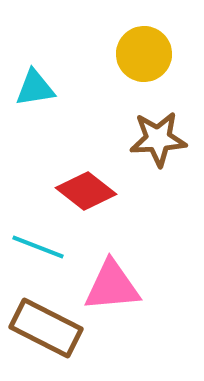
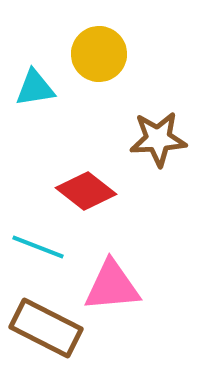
yellow circle: moved 45 px left
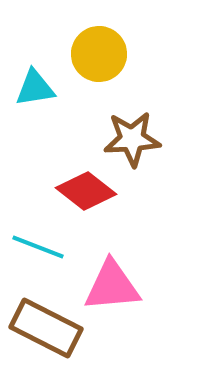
brown star: moved 26 px left
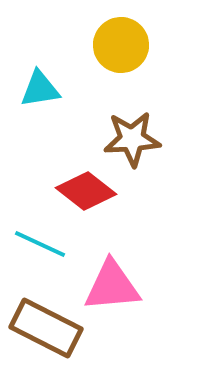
yellow circle: moved 22 px right, 9 px up
cyan triangle: moved 5 px right, 1 px down
cyan line: moved 2 px right, 3 px up; rotated 4 degrees clockwise
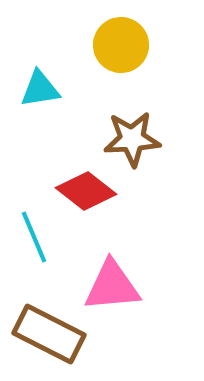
cyan line: moved 6 px left, 7 px up; rotated 42 degrees clockwise
brown rectangle: moved 3 px right, 6 px down
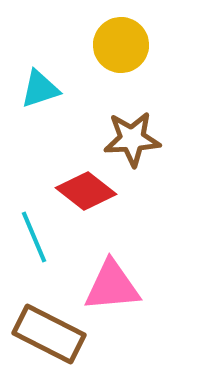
cyan triangle: rotated 9 degrees counterclockwise
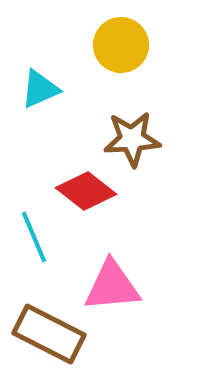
cyan triangle: rotated 6 degrees counterclockwise
